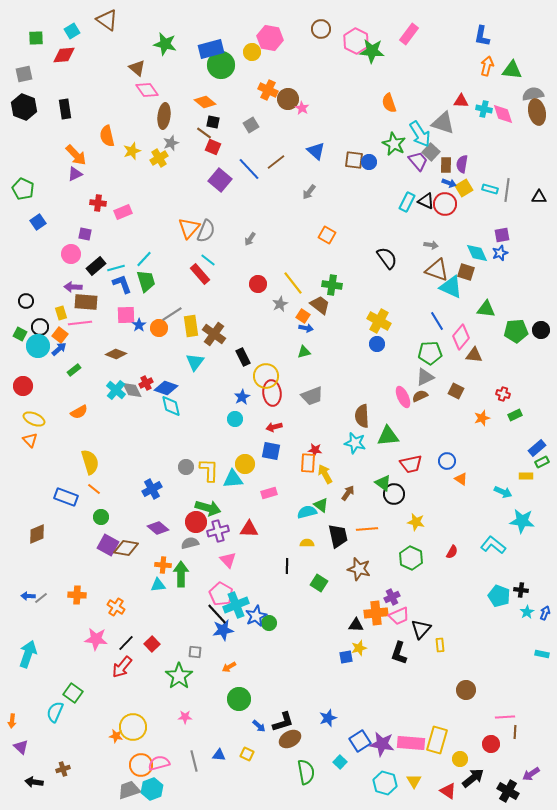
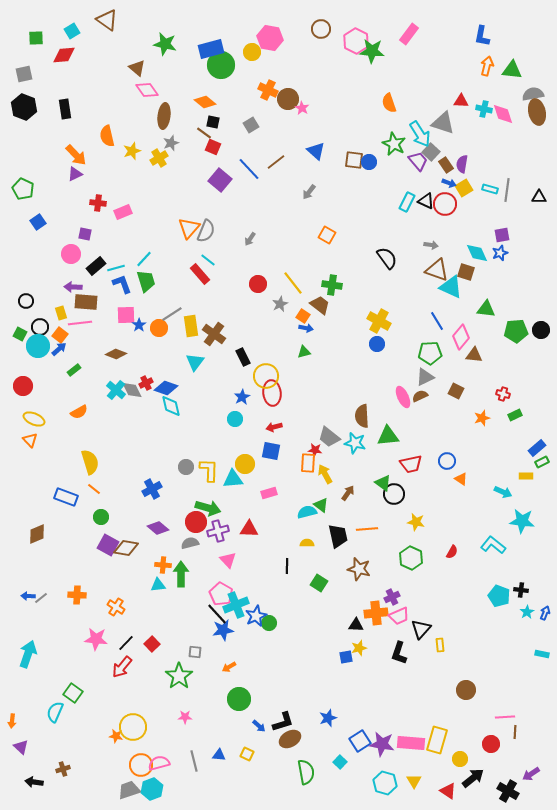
brown rectangle at (446, 165): rotated 35 degrees counterclockwise
gray trapezoid at (312, 396): moved 17 px right, 41 px down; rotated 60 degrees clockwise
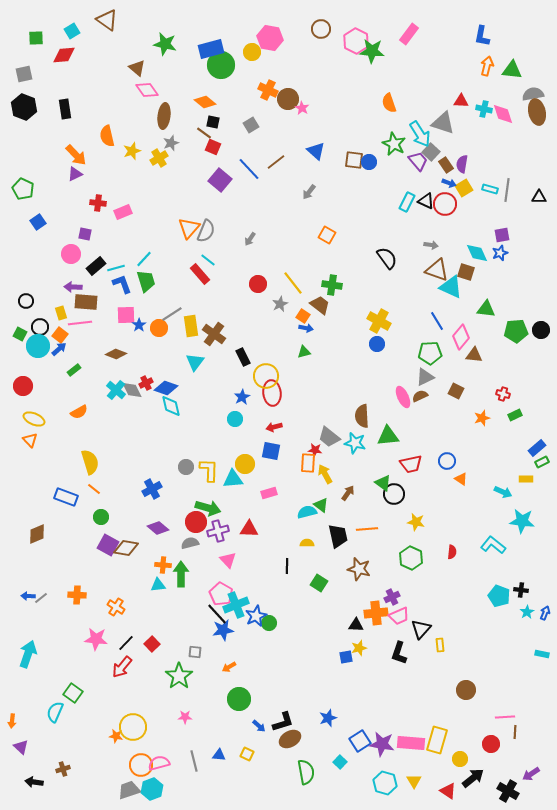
yellow rectangle at (526, 476): moved 3 px down
red semicircle at (452, 552): rotated 24 degrees counterclockwise
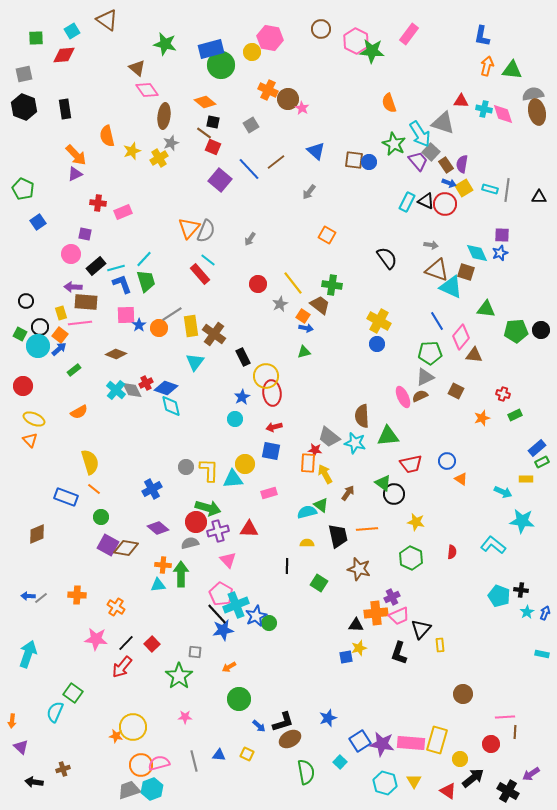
purple square at (502, 235): rotated 14 degrees clockwise
brown circle at (466, 690): moved 3 px left, 4 px down
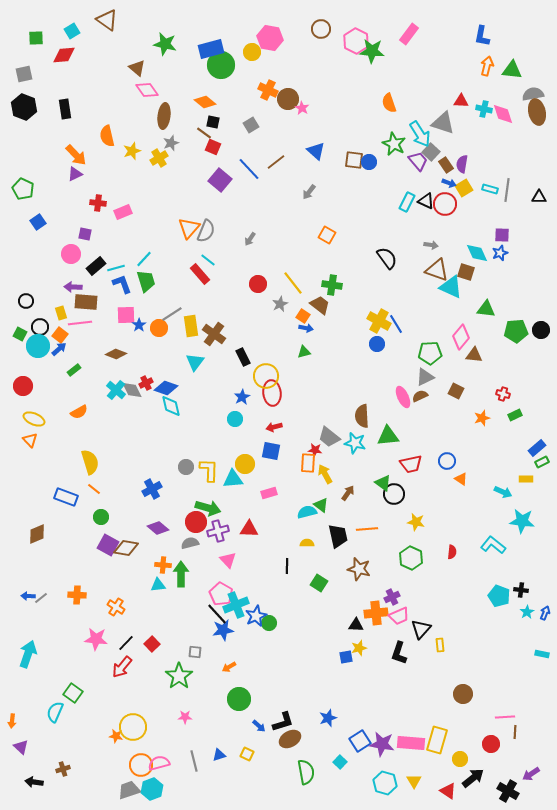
blue line at (437, 321): moved 41 px left, 3 px down
blue triangle at (219, 755): rotated 24 degrees counterclockwise
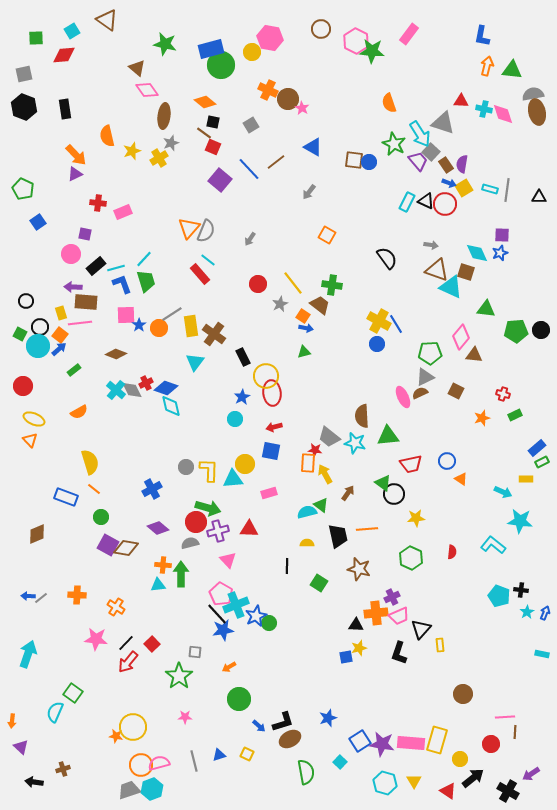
blue triangle at (316, 151): moved 3 px left, 4 px up; rotated 12 degrees counterclockwise
brown semicircle at (420, 396): moved 3 px up
cyan star at (522, 521): moved 2 px left
yellow star at (416, 522): moved 4 px up; rotated 18 degrees counterclockwise
red arrow at (122, 667): moved 6 px right, 5 px up
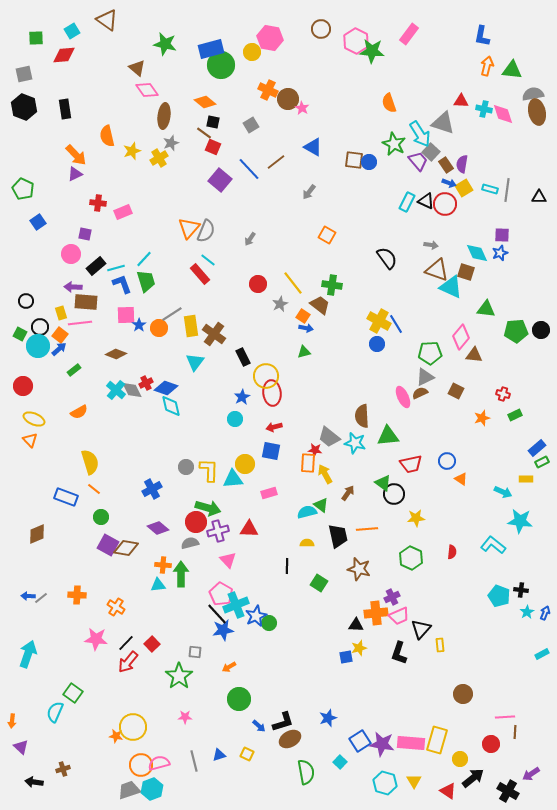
cyan rectangle at (542, 654): rotated 40 degrees counterclockwise
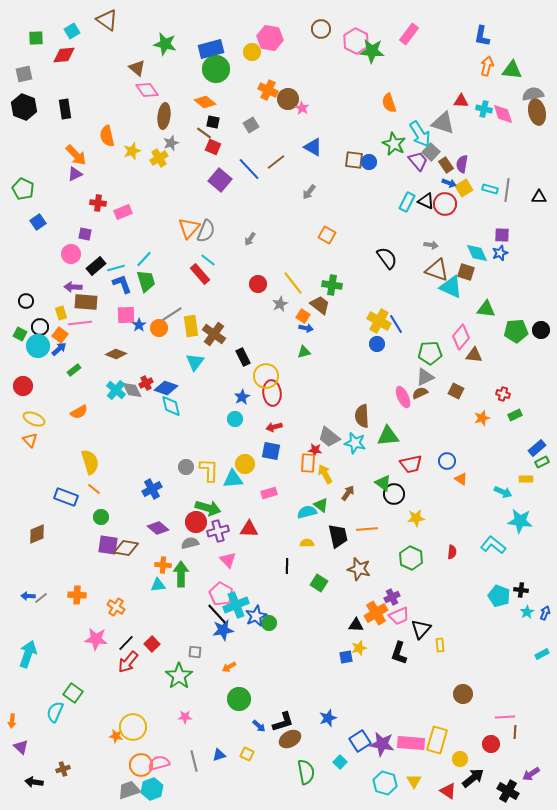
green circle at (221, 65): moved 5 px left, 4 px down
purple square at (108, 545): rotated 20 degrees counterclockwise
orange cross at (376, 613): rotated 25 degrees counterclockwise
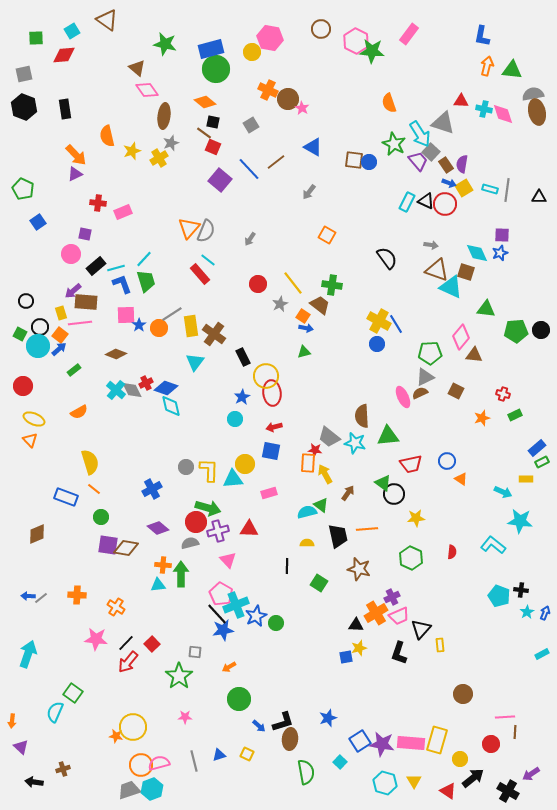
purple arrow at (73, 287): moved 4 px down; rotated 42 degrees counterclockwise
green circle at (269, 623): moved 7 px right
brown ellipse at (290, 739): rotated 55 degrees counterclockwise
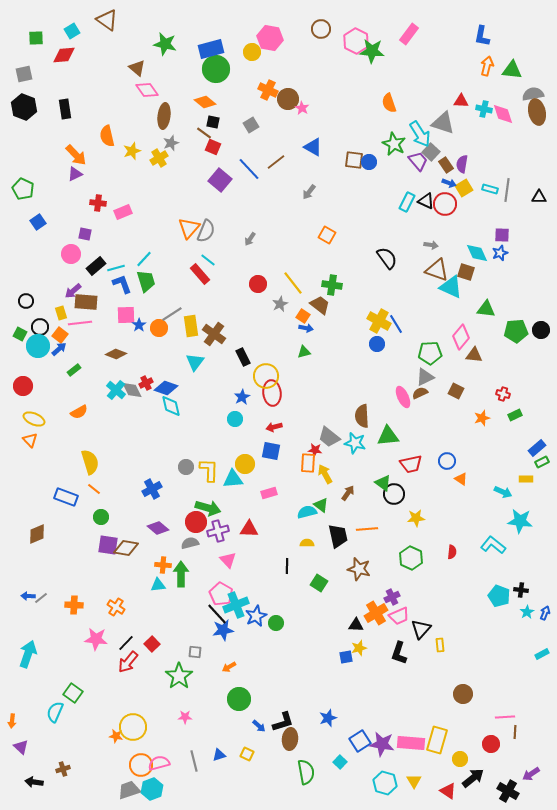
orange cross at (77, 595): moved 3 px left, 10 px down
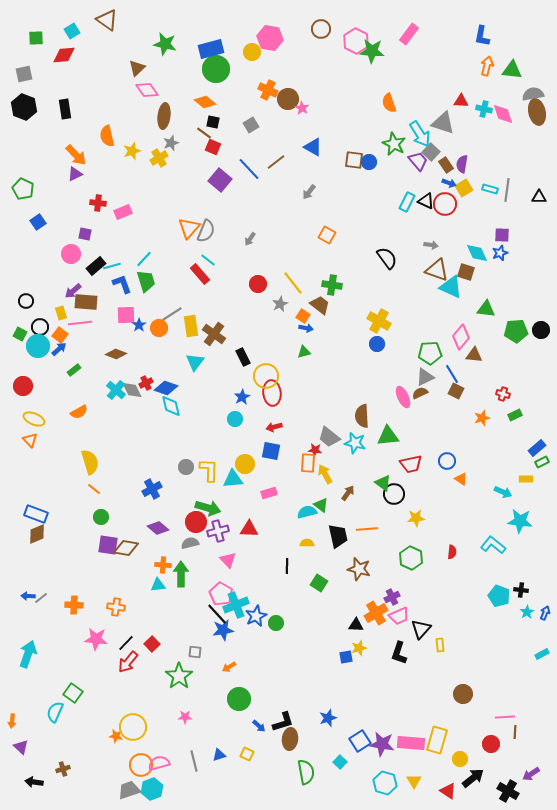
brown triangle at (137, 68): rotated 36 degrees clockwise
cyan line at (116, 268): moved 4 px left, 2 px up
blue line at (396, 324): moved 56 px right, 50 px down
blue rectangle at (66, 497): moved 30 px left, 17 px down
orange cross at (116, 607): rotated 24 degrees counterclockwise
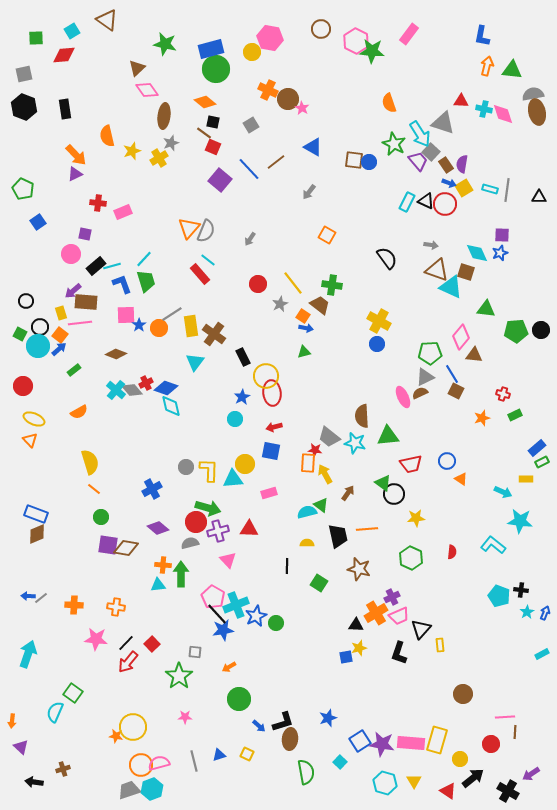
gray diamond at (132, 390): rotated 15 degrees counterclockwise
pink pentagon at (221, 594): moved 8 px left, 3 px down
